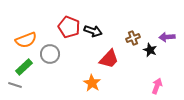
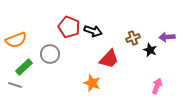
orange semicircle: moved 10 px left
orange star: rotated 12 degrees counterclockwise
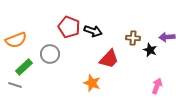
brown cross: rotated 24 degrees clockwise
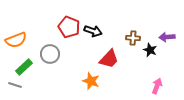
orange star: moved 1 px left, 2 px up
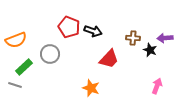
purple arrow: moved 2 px left, 1 px down
orange star: moved 7 px down
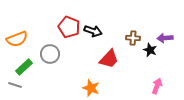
orange semicircle: moved 1 px right, 1 px up
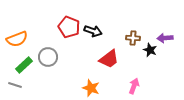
gray circle: moved 2 px left, 3 px down
red trapezoid: rotated 10 degrees clockwise
green rectangle: moved 2 px up
pink arrow: moved 23 px left
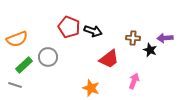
pink arrow: moved 5 px up
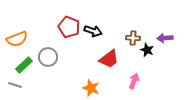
black star: moved 3 px left
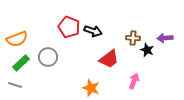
green rectangle: moved 3 px left, 2 px up
